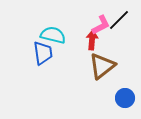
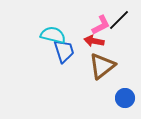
red arrow: moved 2 px right, 1 px down; rotated 84 degrees counterclockwise
blue trapezoid: moved 21 px right, 2 px up; rotated 10 degrees counterclockwise
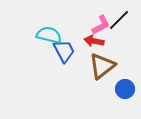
cyan semicircle: moved 4 px left
blue trapezoid: rotated 10 degrees counterclockwise
blue circle: moved 9 px up
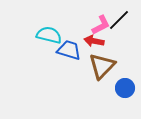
blue trapezoid: moved 5 px right, 1 px up; rotated 45 degrees counterclockwise
brown triangle: rotated 8 degrees counterclockwise
blue circle: moved 1 px up
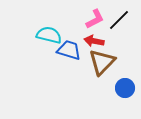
pink L-shape: moved 6 px left, 6 px up
brown triangle: moved 4 px up
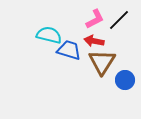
brown triangle: rotated 12 degrees counterclockwise
blue circle: moved 8 px up
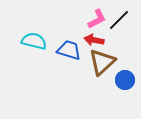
pink L-shape: moved 2 px right
cyan semicircle: moved 15 px left, 6 px down
red arrow: moved 1 px up
brown triangle: rotated 16 degrees clockwise
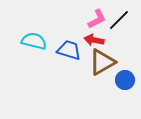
brown triangle: rotated 12 degrees clockwise
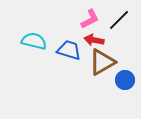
pink L-shape: moved 7 px left
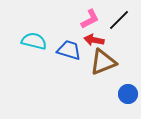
brown triangle: moved 1 px right; rotated 8 degrees clockwise
blue circle: moved 3 px right, 14 px down
